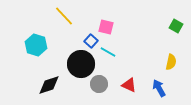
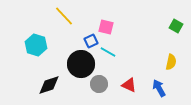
blue square: rotated 24 degrees clockwise
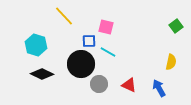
green square: rotated 24 degrees clockwise
blue square: moved 2 px left; rotated 24 degrees clockwise
black diamond: moved 7 px left, 11 px up; rotated 45 degrees clockwise
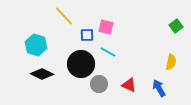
blue square: moved 2 px left, 6 px up
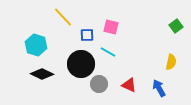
yellow line: moved 1 px left, 1 px down
pink square: moved 5 px right
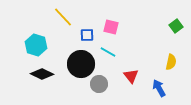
red triangle: moved 2 px right, 9 px up; rotated 28 degrees clockwise
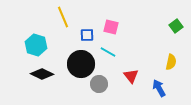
yellow line: rotated 20 degrees clockwise
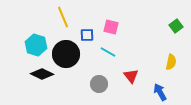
black circle: moved 15 px left, 10 px up
blue arrow: moved 1 px right, 4 px down
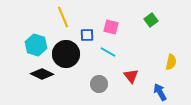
green square: moved 25 px left, 6 px up
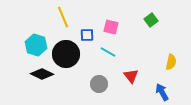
blue arrow: moved 2 px right
